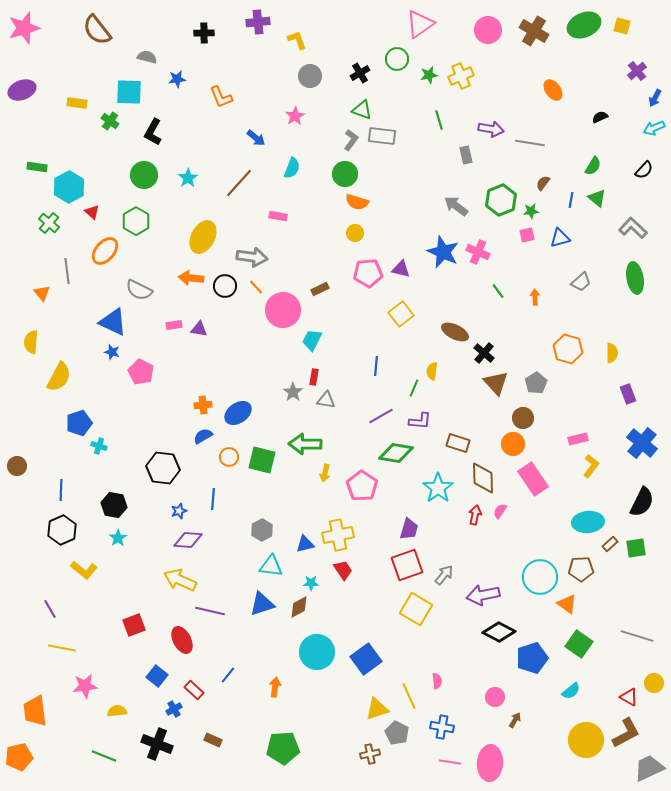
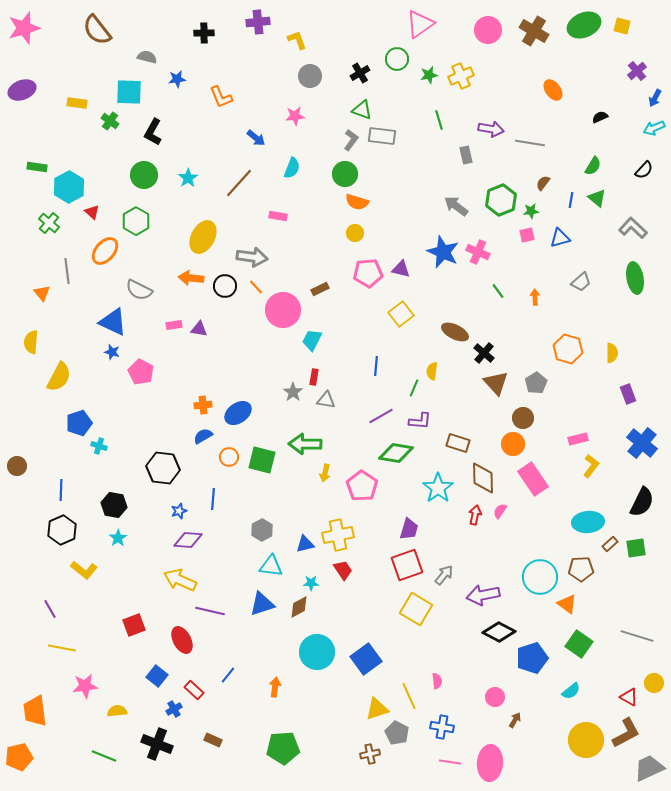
pink star at (295, 116): rotated 24 degrees clockwise
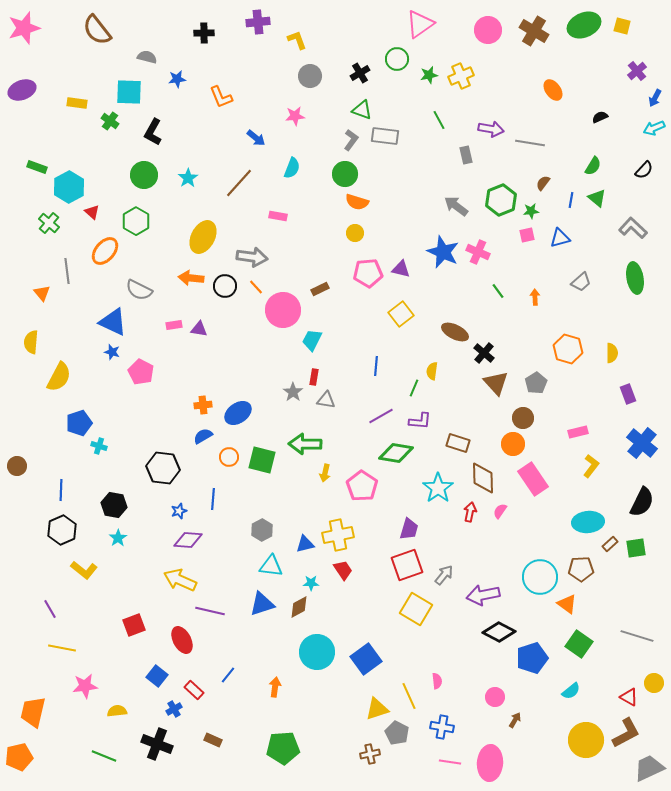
green line at (439, 120): rotated 12 degrees counterclockwise
gray rectangle at (382, 136): moved 3 px right
green rectangle at (37, 167): rotated 12 degrees clockwise
pink rectangle at (578, 439): moved 7 px up
red arrow at (475, 515): moved 5 px left, 3 px up
orange trapezoid at (35, 711): moved 2 px left, 1 px down; rotated 20 degrees clockwise
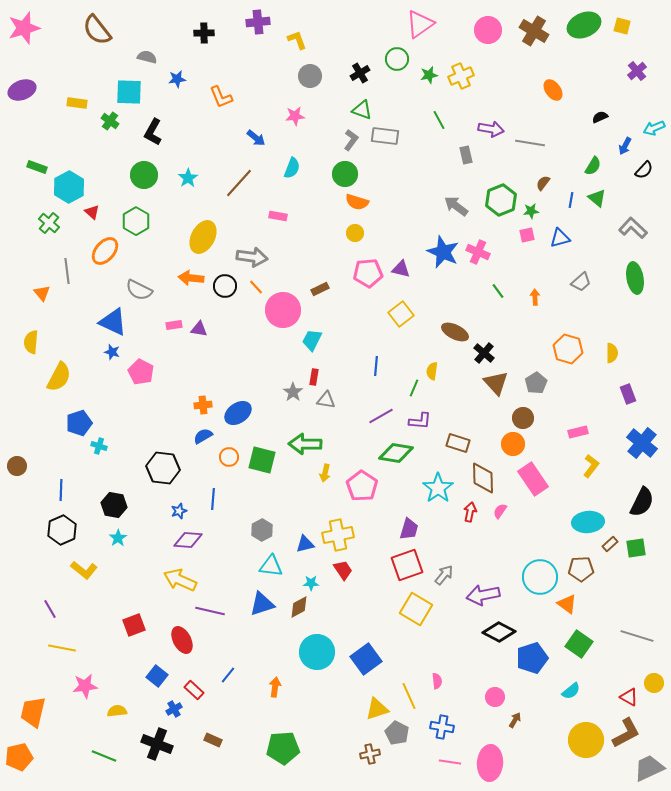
blue arrow at (655, 98): moved 30 px left, 48 px down
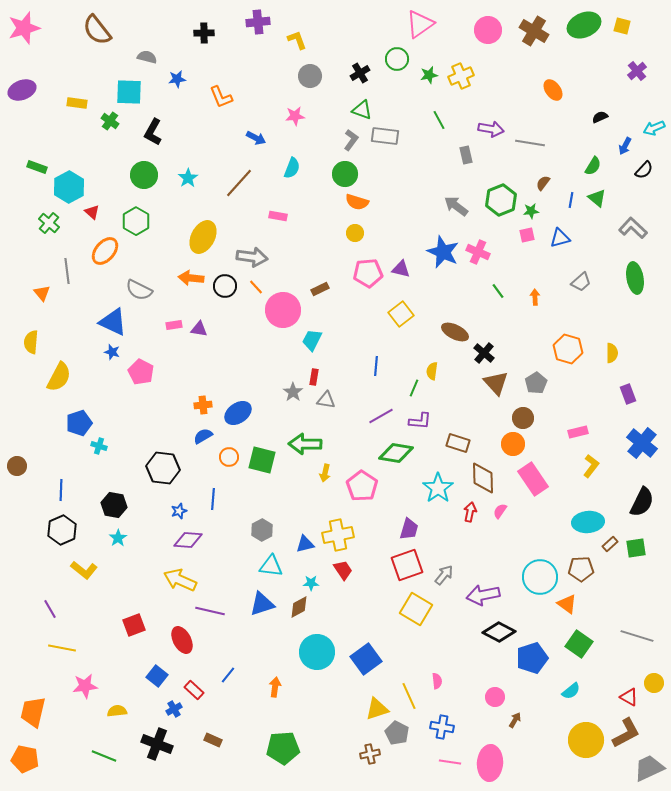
blue arrow at (256, 138): rotated 12 degrees counterclockwise
orange pentagon at (19, 757): moved 6 px right, 2 px down; rotated 24 degrees clockwise
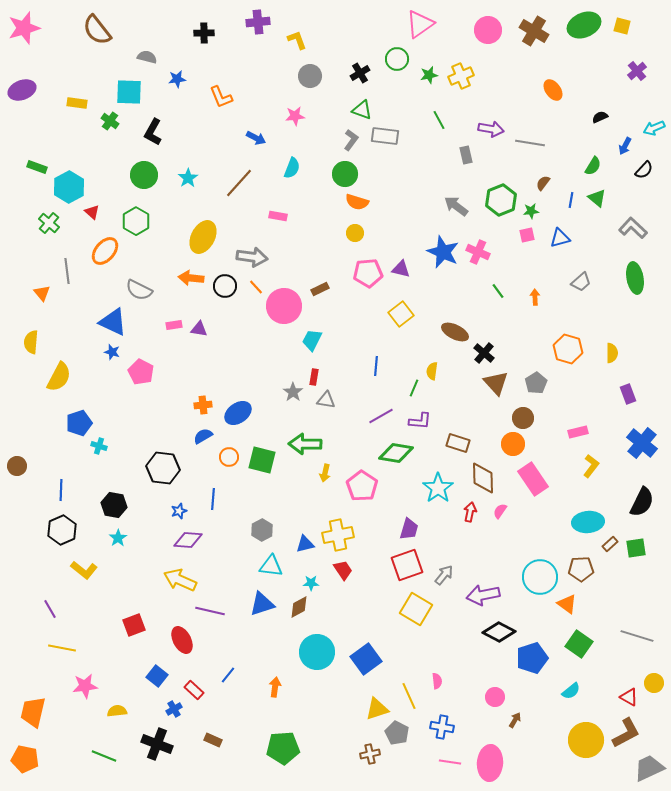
pink circle at (283, 310): moved 1 px right, 4 px up
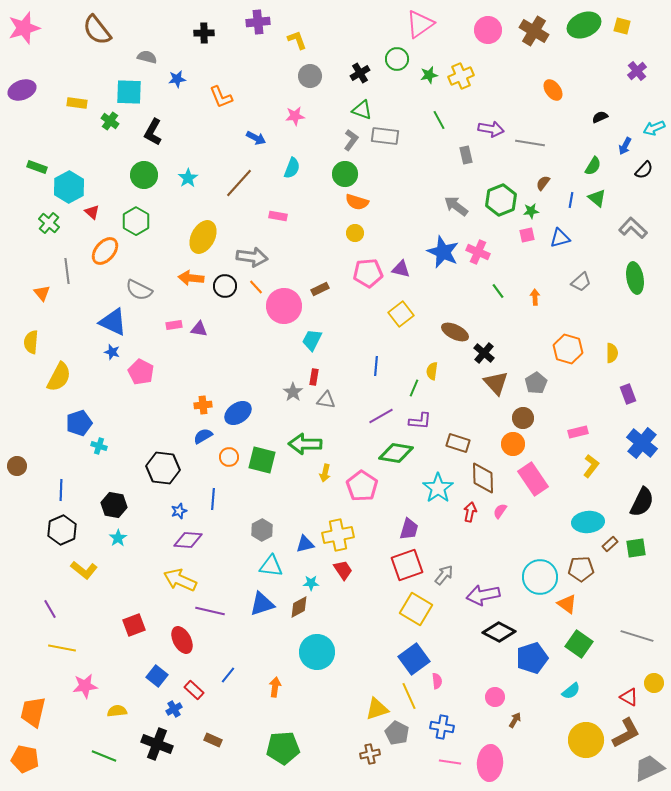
blue square at (366, 659): moved 48 px right
